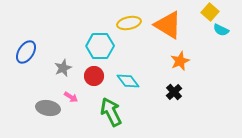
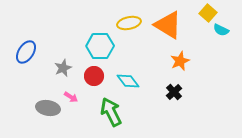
yellow square: moved 2 px left, 1 px down
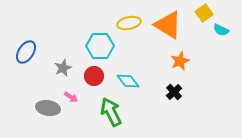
yellow square: moved 4 px left; rotated 12 degrees clockwise
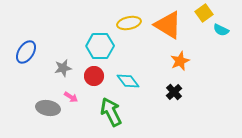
gray star: rotated 12 degrees clockwise
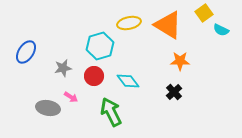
cyan hexagon: rotated 16 degrees counterclockwise
orange star: rotated 24 degrees clockwise
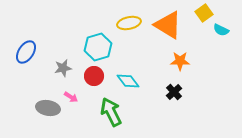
cyan hexagon: moved 2 px left, 1 px down
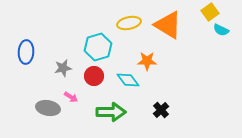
yellow square: moved 6 px right, 1 px up
blue ellipse: rotated 30 degrees counterclockwise
orange star: moved 33 px left
cyan diamond: moved 1 px up
black cross: moved 13 px left, 18 px down
green arrow: rotated 116 degrees clockwise
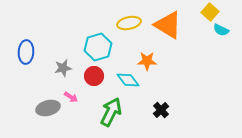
yellow square: rotated 12 degrees counterclockwise
gray ellipse: rotated 25 degrees counterclockwise
green arrow: rotated 64 degrees counterclockwise
